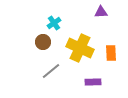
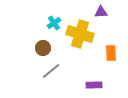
brown circle: moved 6 px down
yellow cross: moved 14 px up; rotated 8 degrees counterclockwise
purple rectangle: moved 1 px right, 3 px down
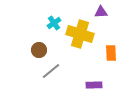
brown circle: moved 4 px left, 2 px down
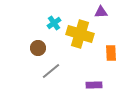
brown circle: moved 1 px left, 2 px up
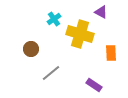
purple triangle: rotated 32 degrees clockwise
cyan cross: moved 4 px up
brown circle: moved 7 px left, 1 px down
gray line: moved 2 px down
purple rectangle: rotated 35 degrees clockwise
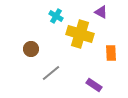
cyan cross: moved 2 px right, 3 px up; rotated 24 degrees counterclockwise
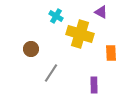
gray line: rotated 18 degrees counterclockwise
purple rectangle: rotated 56 degrees clockwise
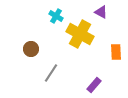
yellow cross: rotated 12 degrees clockwise
orange rectangle: moved 5 px right, 1 px up
purple rectangle: rotated 42 degrees clockwise
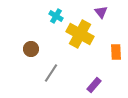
purple triangle: rotated 24 degrees clockwise
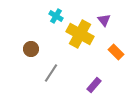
purple triangle: moved 3 px right, 8 px down
orange rectangle: rotated 42 degrees counterclockwise
